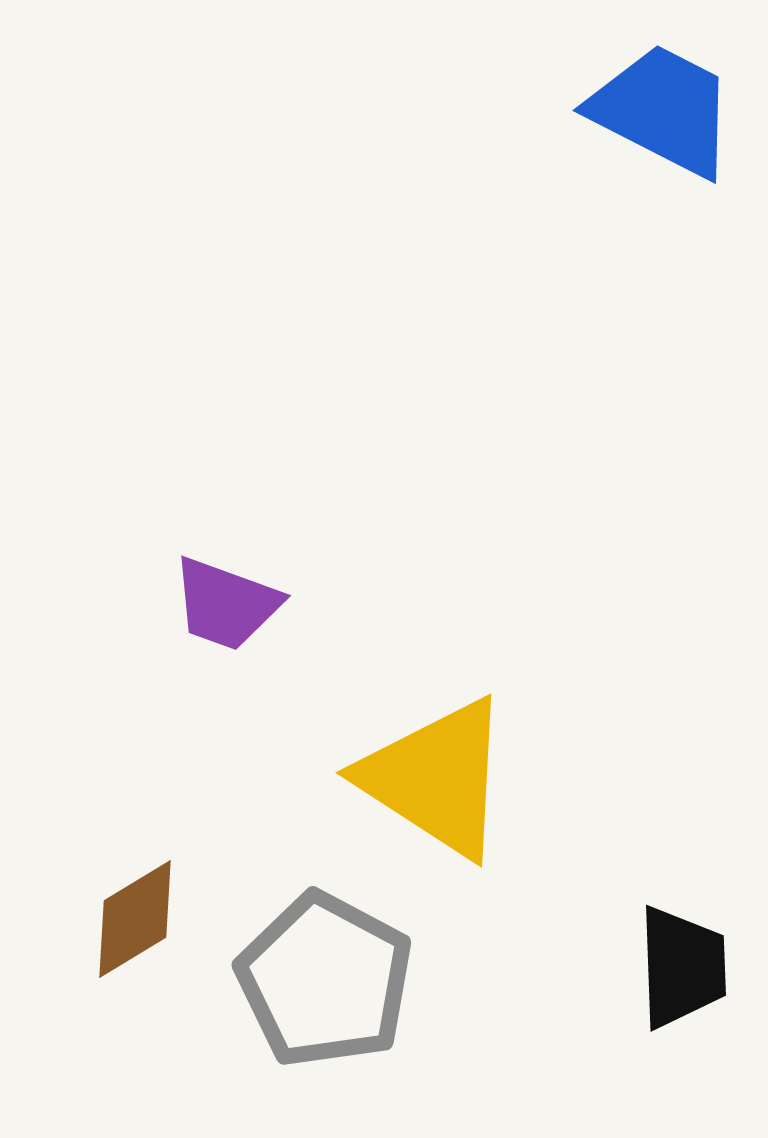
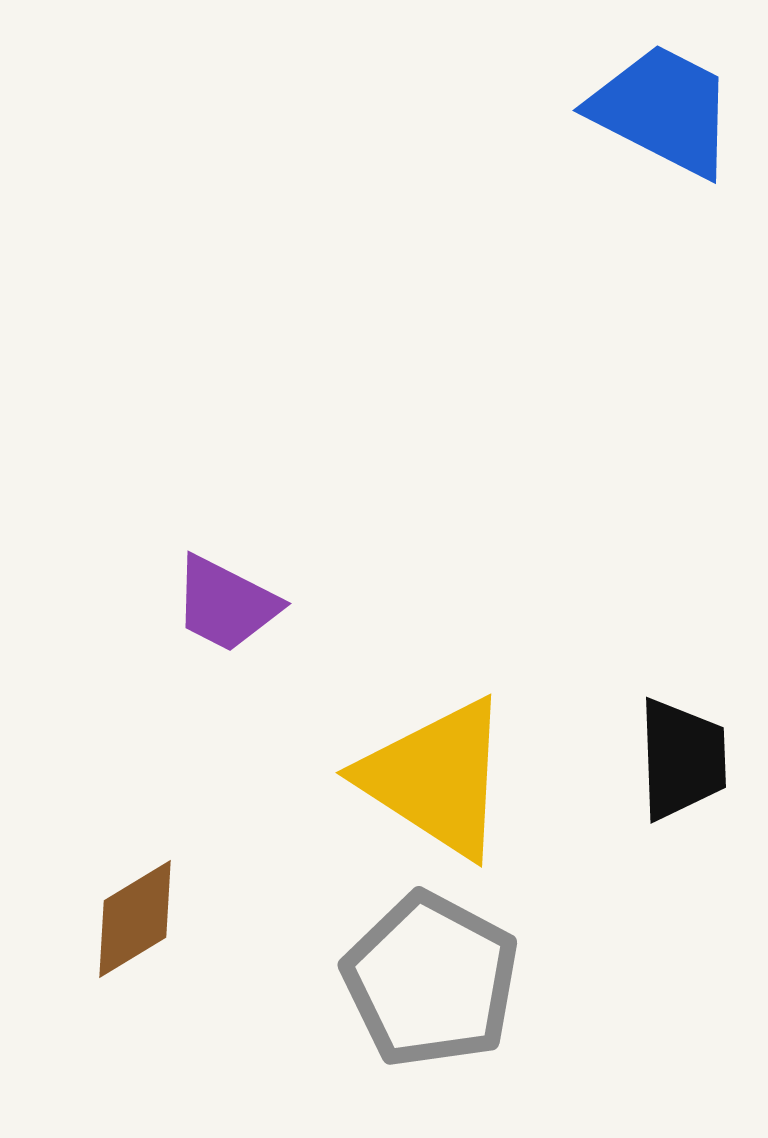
purple trapezoid: rotated 7 degrees clockwise
black trapezoid: moved 208 px up
gray pentagon: moved 106 px right
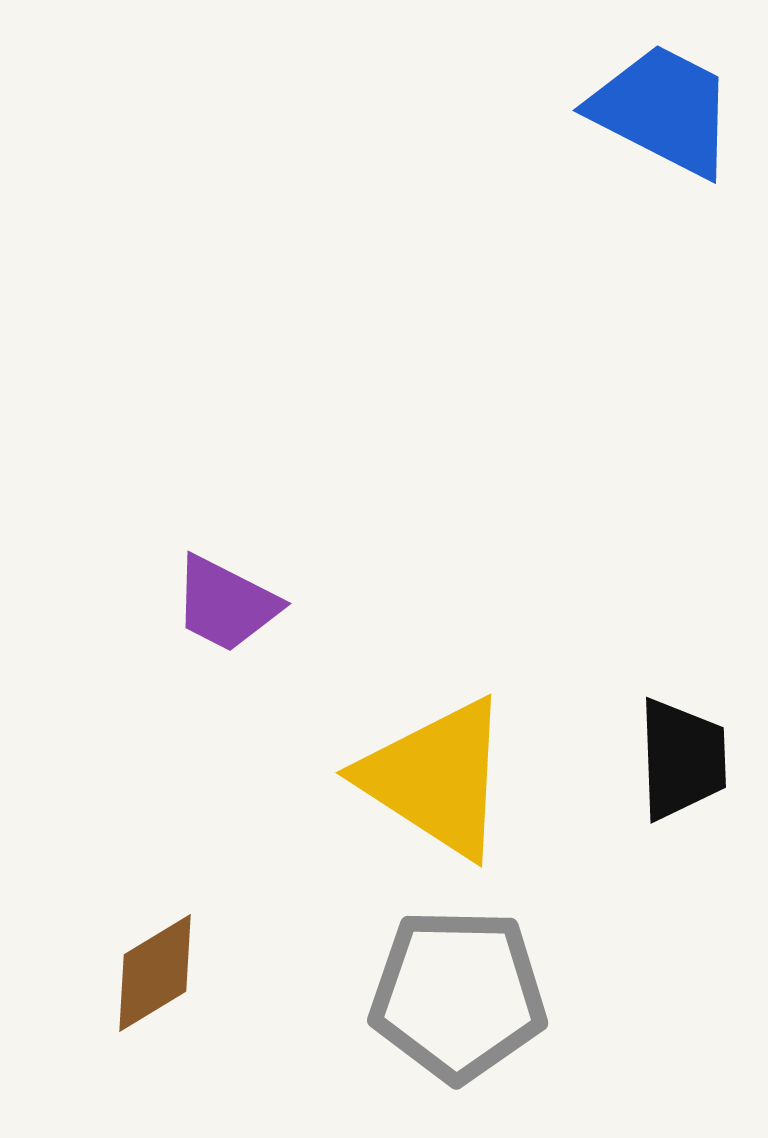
brown diamond: moved 20 px right, 54 px down
gray pentagon: moved 27 px right, 15 px down; rotated 27 degrees counterclockwise
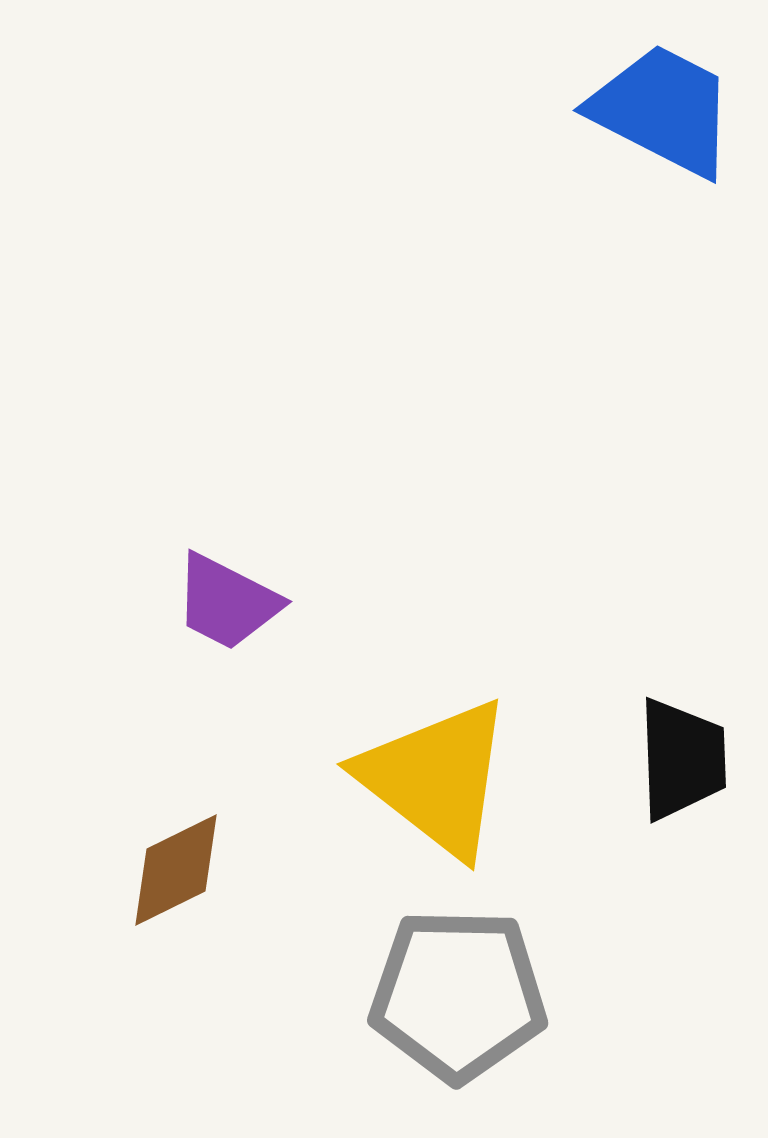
purple trapezoid: moved 1 px right, 2 px up
yellow triangle: rotated 5 degrees clockwise
brown diamond: moved 21 px right, 103 px up; rotated 5 degrees clockwise
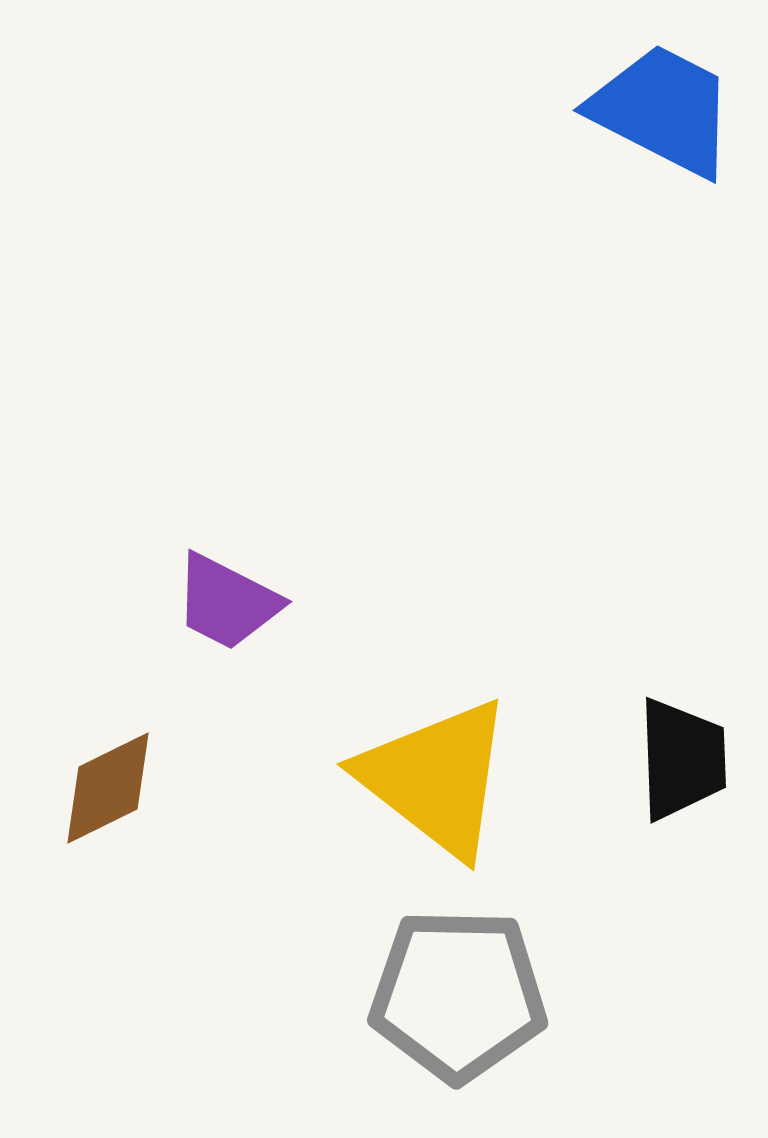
brown diamond: moved 68 px left, 82 px up
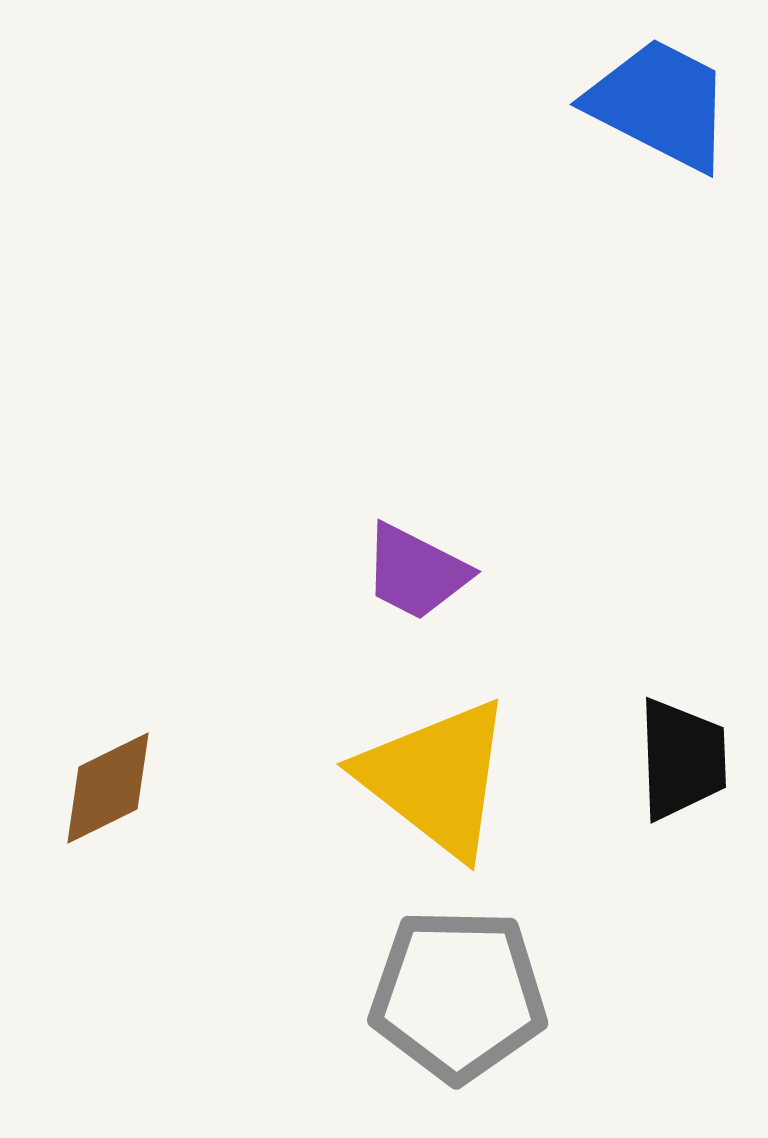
blue trapezoid: moved 3 px left, 6 px up
purple trapezoid: moved 189 px right, 30 px up
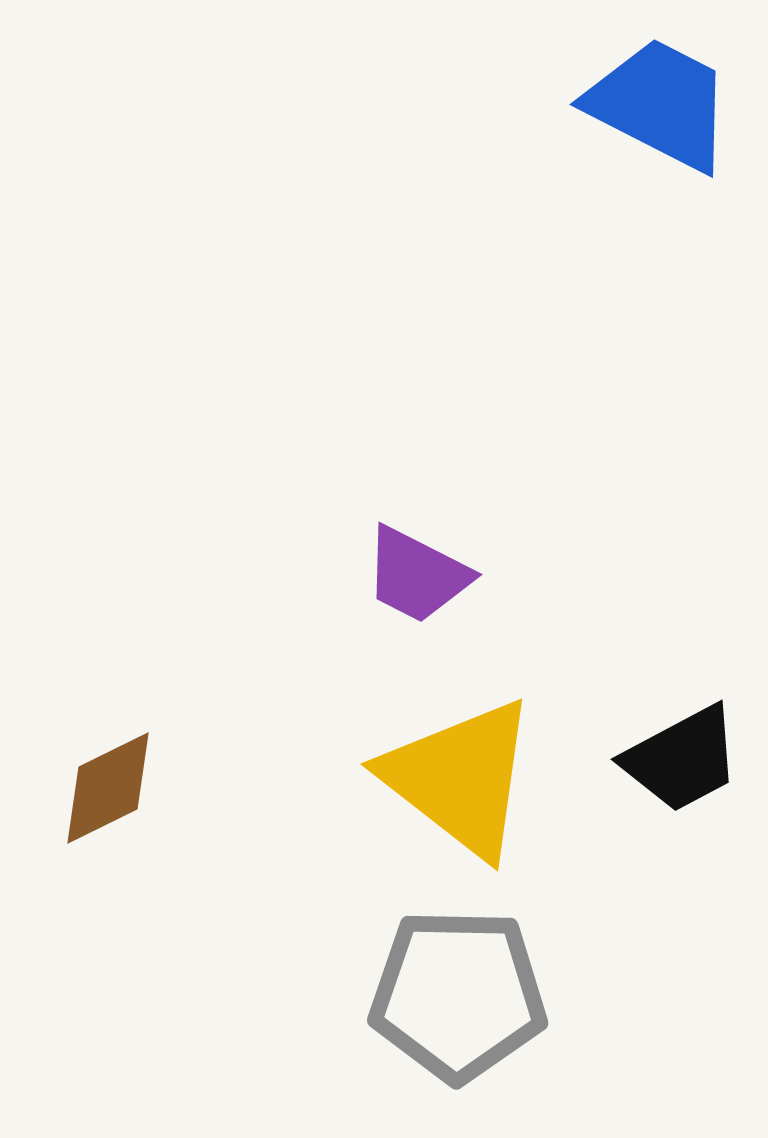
purple trapezoid: moved 1 px right, 3 px down
black trapezoid: rotated 64 degrees clockwise
yellow triangle: moved 24 px right
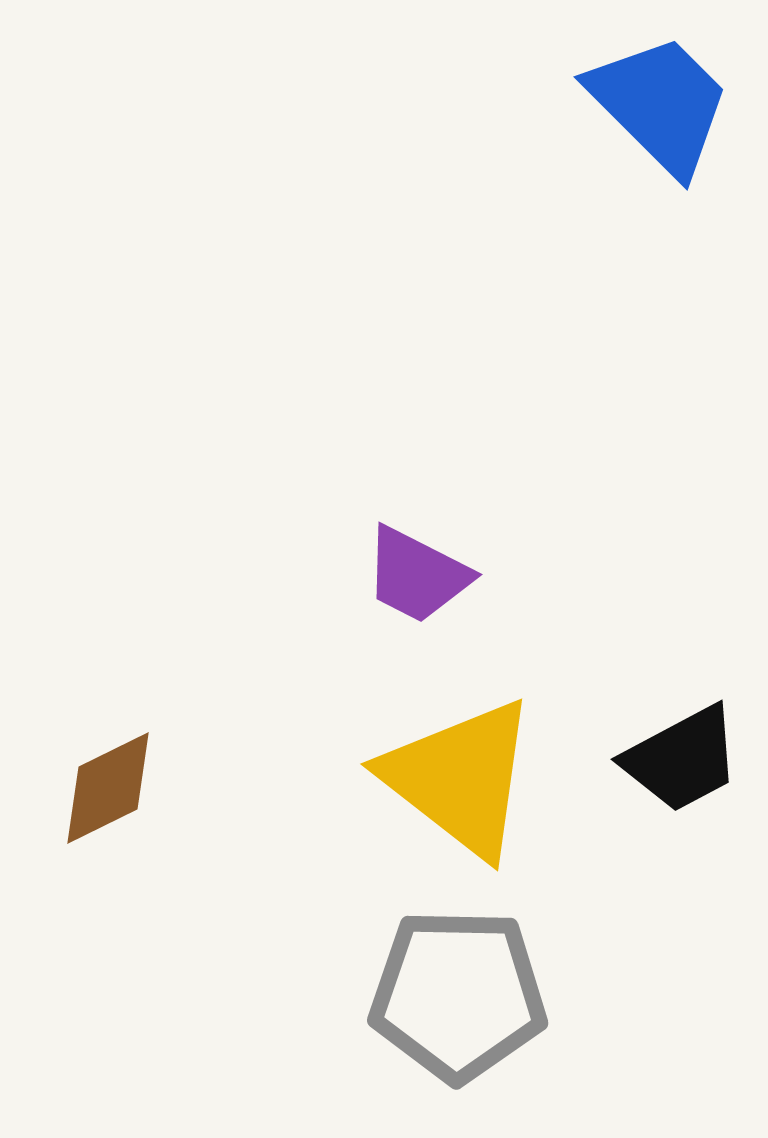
blue trapezoid: rotated 18 degrees clockwise
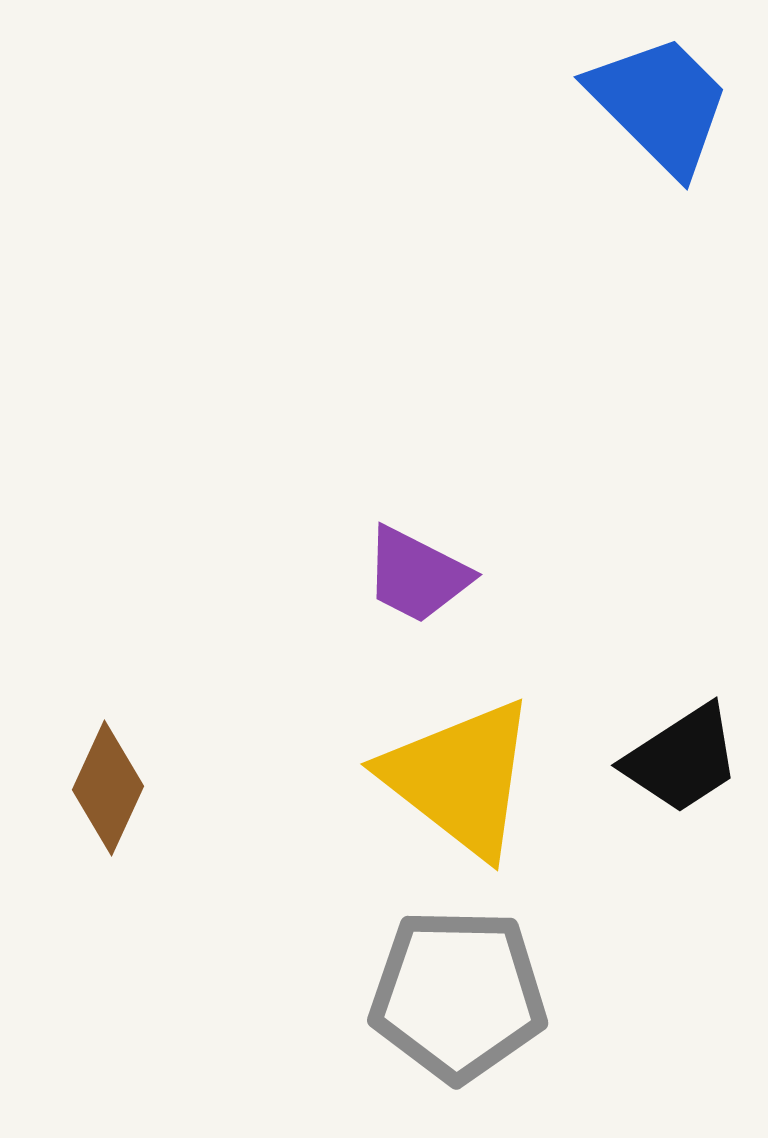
black trapezoid: rotated 5 degrees counterclockwise
brown diamond: rotated 39 degrees counterclockwise
